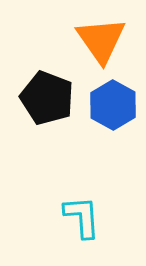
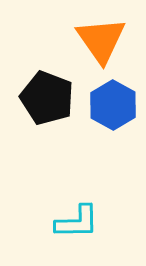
cyan L-shape: moved 5 px left, 5 px down; rotated 93 degrees clockwise
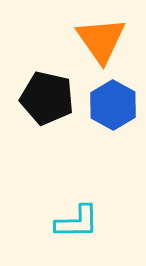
black pentagon: rotated 8 degrees counterclockwise
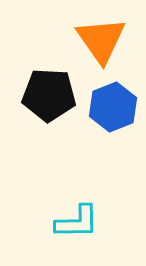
black pentagon: moved 2 px right, 3 px up; rotated 10 degrees counterclockwise
blue hexagon: moved 2 px down; rotated 9 degrees clockwise
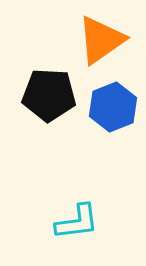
orange triangle: rotated 30 degrees clockwise
cyan L-shape: rotated 6 degrees counterclockwise
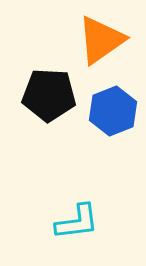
blue hexagon: moved 4 px down
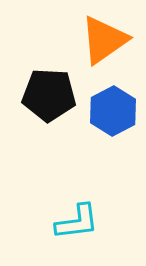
orange triangle: moved 3 px right
blue hexagon: rotated 6 degrees counterclockwise
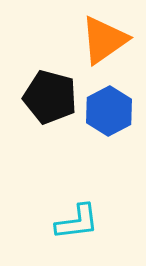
black pentagon: moved 1 px right, 2 px down; rotated 12 degrees clockwise
blue hexagon: moved 4 px left
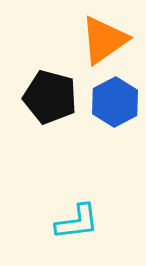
blue hexagon: moved 6 px right, 9 px up
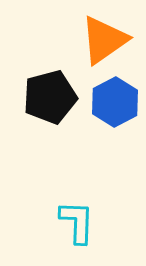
black pentagon: rotated 30 degrees counterclockwise
cyan L-shape: rotated 81 degrees counterclockwise
